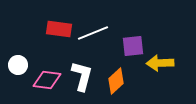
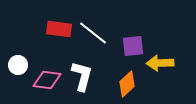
white line: rotated 60 degrees clockwise
orange diamond: moved 11 px right, 3 px down
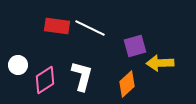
red rectangle: moved 2 px left, 3 px up
white line: moved 3 px left, 5 px up; rotated 12 degrees counterclockwise
purple square: moved 2 px right; rotated 10 degrees counterclockwise
pink diamond: moved 2 px left; rotated 40 degrees counterclockwise
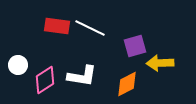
white L-shape: rotated 84 degrees clockwise
orange diamond: rotated 16 degrees clockwise
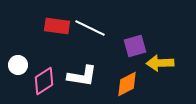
pink diamond: moved 1 px left, 1 px down
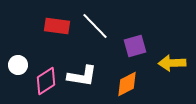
white line: moved 5 px right, 2 px up; rotated 20 degrees clockwise
yellow arrow: moved 12 px right
pink diamond: moved 2 px right
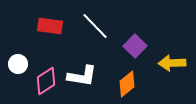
red rectangle: moved 7 px left
purple square: rotated 30 degrees counterclockwise
white circle: moved 1 px up
orange diamond: rotated 12 degrees counterclockwise
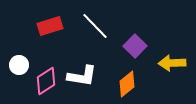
red rectangle: rotated 25 degrees counterclockwise
white circle: moved 1 px right, 1 px down
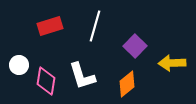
white line: rotated 60 degrees clockwise
white L-shape: rotated 64 degrees clockwise
pink diamond: rotated 48 degrees counterclockwise
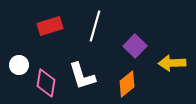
pink diamond: moved 2 px down
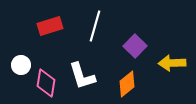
white circle: moved 2 px right
